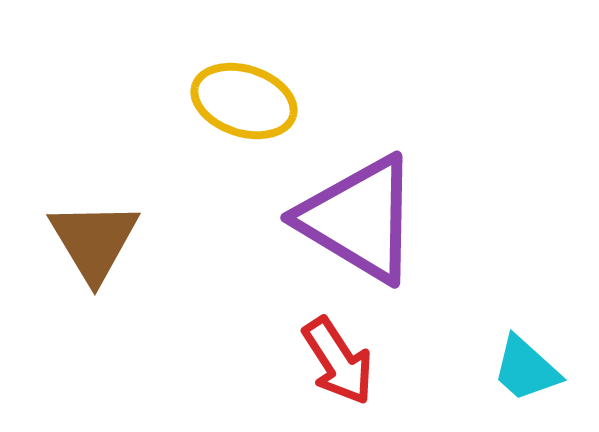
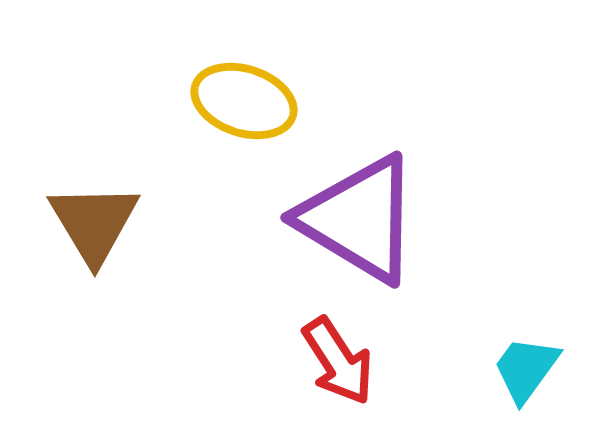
brown triangle: moved 18 px up
cyan trapezoid: rotated 84 degrees clockwise
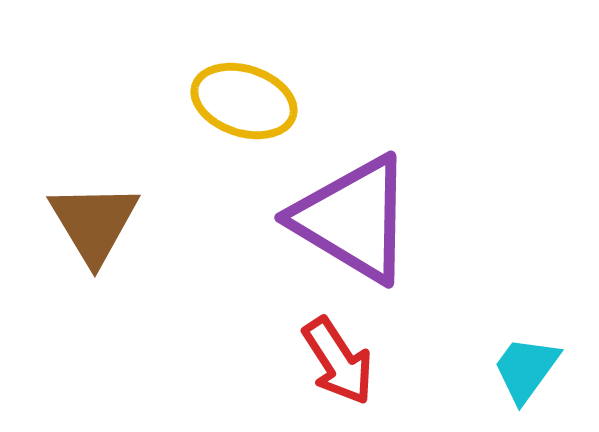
purple triangle: moved 6 px left
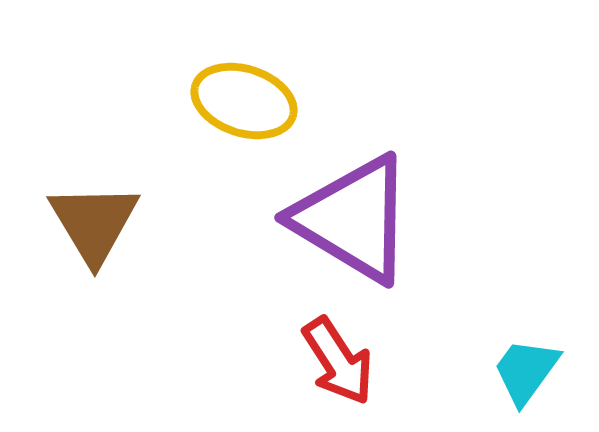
cyan trapezoid: moved 2 px down
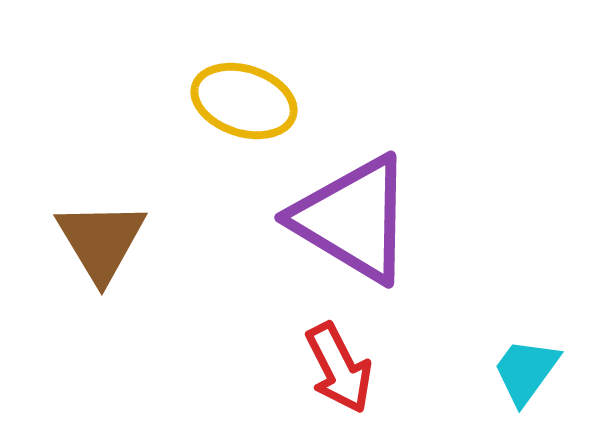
brown triangle: moved 7 px right, 18 px down
red arrow: moved 1 px right, 7 px down; rotated 6 degrees clockwise
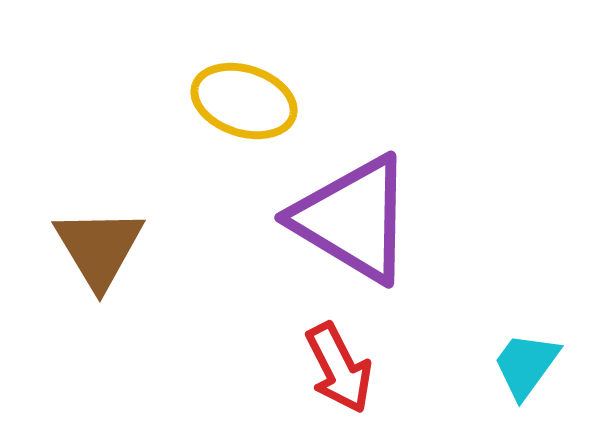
brown triangle: moved 2 px left, 7 px down
cyan trapezoid: moved 6 px up
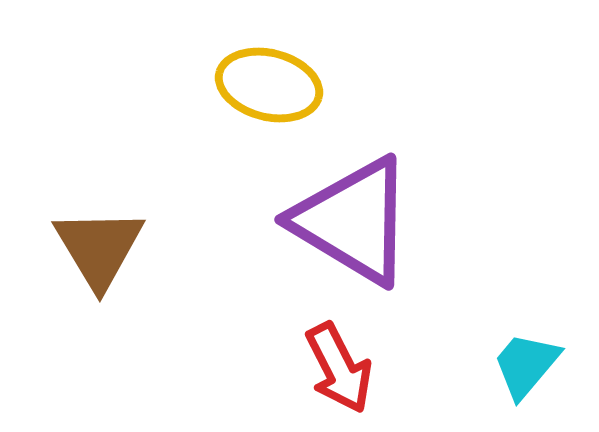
yellow ellipse: moved 25 px right, 16 px up; rotated 4 degrees counterclockwise
purple triangle: moved 2 px down
cyan trapezoid: rotated 4 degrees clockwise
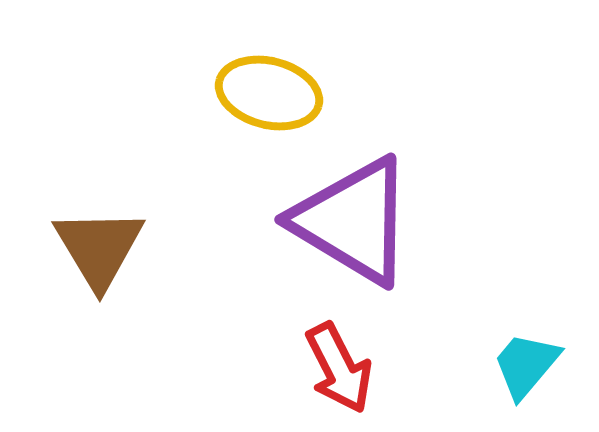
yellow ellipse: moved 8 px down
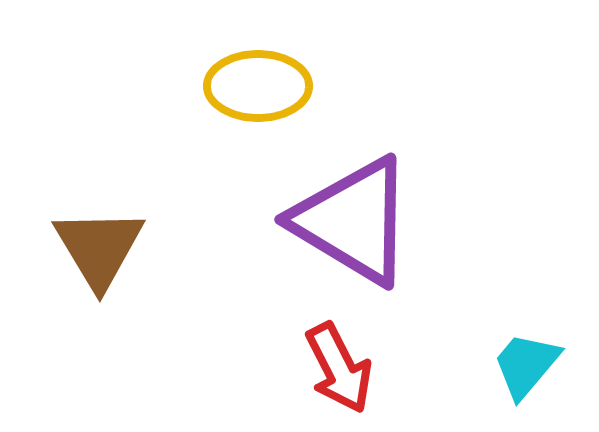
yellow ellipse: moved 11 px left, 7 px up; rotated 14 degrees counterclockwise
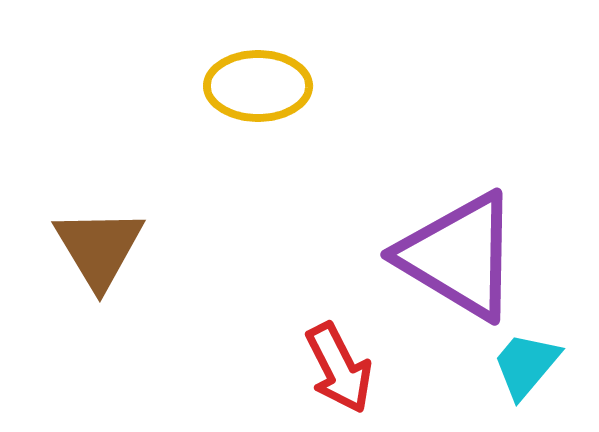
purple triangle: moved 106 px right, 35 px down
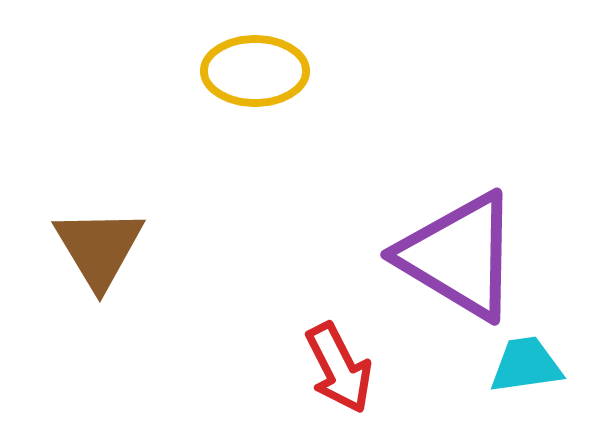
yellow ellipse: moved 3 px left, 15 px up
cyan trapezoid: rotated 42 degrees clockwise
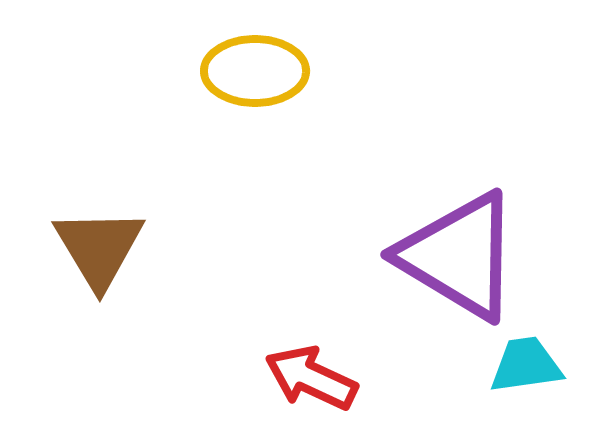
red arrow: moved 28 px left, 10 px down; rotated 142 degrees clockwise
